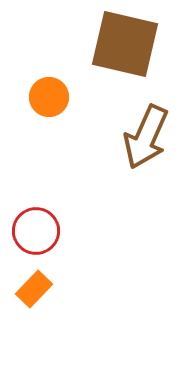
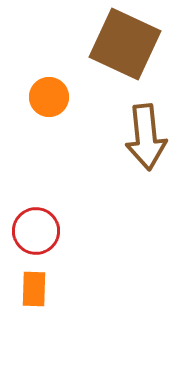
brown square: rotated 12 degrees clockwise
brown arrow: rotated 30 degrees counterclockwise
orange rectangle: rotated 42 degrees counterclockwise
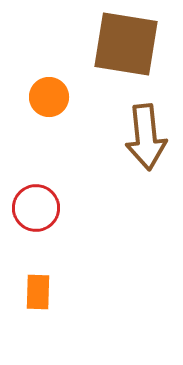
brown square: moved 1 px right; rotated 16 degrees counterclockwise
red circle: moved 23 px up
orange rectangle: moved 4 px right, 3 px down
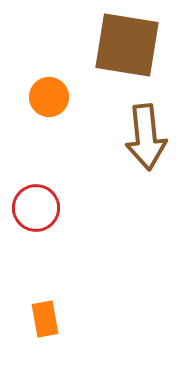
brown square: moved 1 px right, 1 px down
orange rectangle: moved 7 px right, 27 px down; rotated 12 degrees counterclockwise
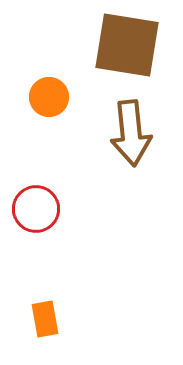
brown arrow: moved 15 px left, 4 px up
red circle: moved 1 px down
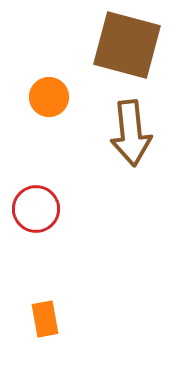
brown square: rotated 6 degrees clockwise
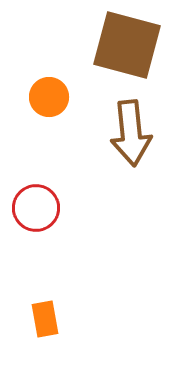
red circle: moved 1 px up
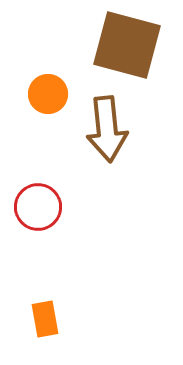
orange circle: moved 1 px left, 3 px up
brown arrow: moved 24 px left, 4 px up
red circle: moved 2 px right, 1 px up
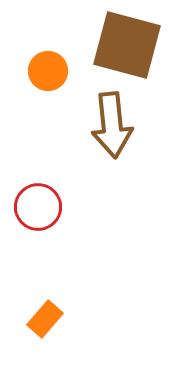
orange circle: moved 23 px up
brown arrow: moved 5 px right, 4 px up
orange rectangle: rotated 51 degrees clockwise
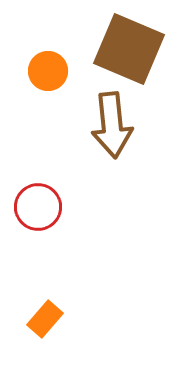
brown square: moved 2 px right, 4 px down; rotated 8 degrees clockwise
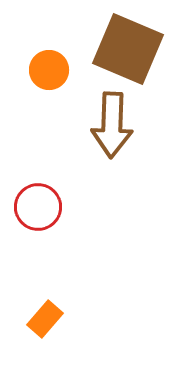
brown square: moved 1 px left
orange circle: moved 1 px right, 1 px up
brown arrow: rotated 8 degrees clockwise
